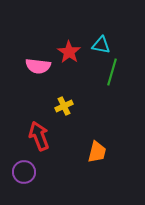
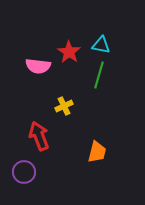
green line: moved 13 px left, 3 px down
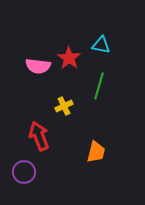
red star: moved 6 px down
green line: moved 11 px down
orange trapezoid: moved 1 px left
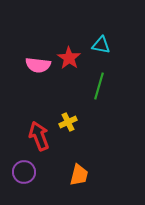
pink semicircle: moved 1 px up
yellow cross: moved 4 px right, 16 px down
orange trapezoid: moved 17 px left, 23 px down
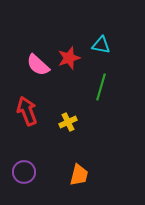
red star: rotated 20 degrees clockwise
pink semicircle: rotated 35 degrees clockwise
green line: moved 2 px right, 1 px down
red arrow: moved 12 px left, 25 px up
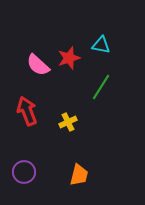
green line: rotated 16 degrees clockwise
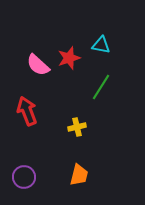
yellow cross: moved 9 px right, 5 px down; rotated 12 degrees clockwise
purple circle: moved 5 px down
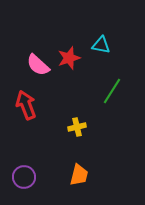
green line: moved 11 px right, 4 px down
red arrow: moved 1 px left, 6 px up
